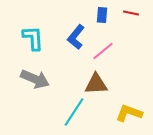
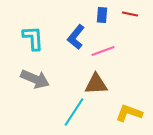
red line: moved 1 px left, 1 px down
pink line: rotated 20 degrees clockwise
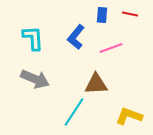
pink line: moved 8 px right, 3 px up
yellow L-shape: moved 3 px down
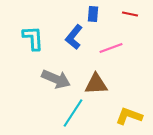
blue rectangle: moved 9 px left, 1 px up
blue L-shape: moved 2 px left
gray arrow: moved 21 px right
cyan line: moved 1 px left, 1 px down
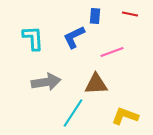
blue rectangle: moved 2 px right, 2 px down
blue L-shape: rotated 25 degrees clockwise
pink line: moved 1 px right, 4 px down
gray arrow: moved 10 px left, 3 px down; rotated 32 degrees counterclockwise
yellow L-shape: moved 4 px left
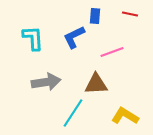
yellow L-shape: rotated 12 degrees clockwise
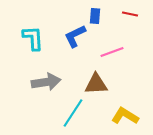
blue L-shape: moved 1 px right, 1 px up
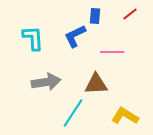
red line: rotated 49 degrees counterclockwise
pink line: rotated 20 degrees clockwise
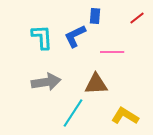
red line: moved 7 px right, 4 px down
cyan L-shape: moved 9 px right, 1 px up
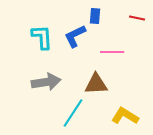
red line: rotated 49 degrees clockwise
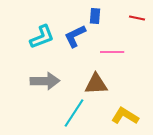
cyan L-shape: rotated 72 degrees clockwise
gray arrow: moved 1 px left, 1 px up; rotated 8 degrees clockwise
cyan line: moved 1 px right
